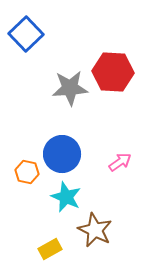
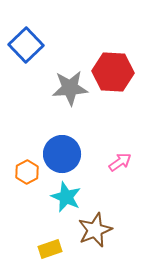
blue square: moved 11 px down
orange hexagon: rotated 20 degrees clockwise
brown star: rotated 24 degrees clockwise
yellow rectangle: rotated 10 degrees clockwise
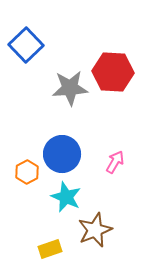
pink arrow: moved 5 px left; rotated 25 degrees counterclockwise
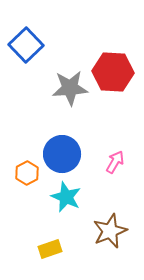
orange hexagon: moved 1 px down
brown star: moved 15 px right, 1 px down
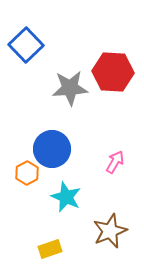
blue circle: moved 10 px left, 5 px up
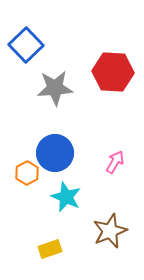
gray star: moved 15 px left
blue circle: moved 3 px right, 4 px down
